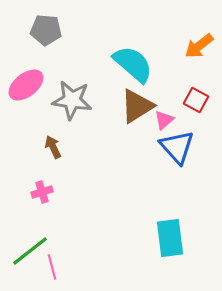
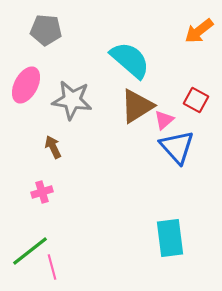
orange arrow: moved 15 px up
cyan semicircle: moved 3 px left, 4 px up
pink ellipse: rotated 24 degrees counterclockwise
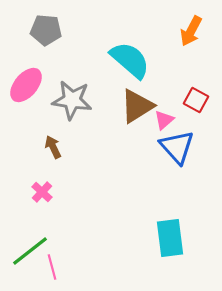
orange arrow: moved 8 px left; rotated 24 degrees counterclockwise
pink ellipse: rotated 12 degrees clockwise
pink cross: rotated 30 degrees counterclockwise
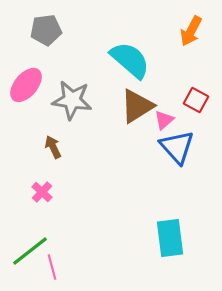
gray pentagon: rotated 12 degrees counterclockwise
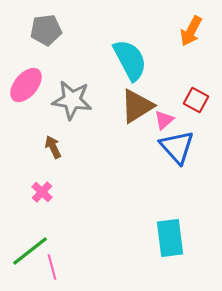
cyan semicircle: rotated 21 degrees clockwise
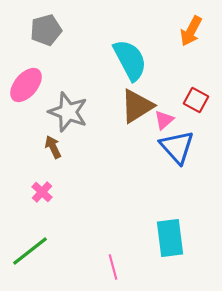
gray pentagon: rotated 8 degrees counterclockwise
gray star: moved 4 px left, 12 px down; rotated 12 degrees clockwise
pink line: moved 61 px right
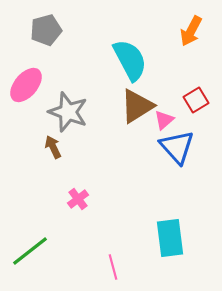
red square: rotated 30 degrees clockwise
pink cross: moved 36 px right, 7 px down; rotated 10 degrees clockwise
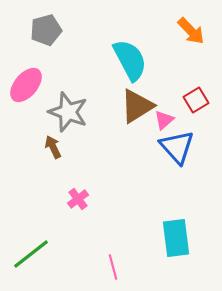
orange arrow: rotated 72 degrees counterclockwise
cyan rectangle: moved 6 px right
green line: moved 1 px right, 3 px down
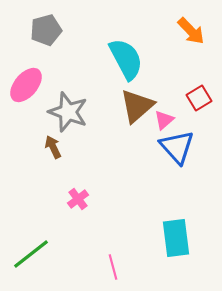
cyan semicircle: moved 4 px left, 1 px up
red square: moved 3 px right, 2 px up
brown triangle: rotated 9 degrees counterclockwise
